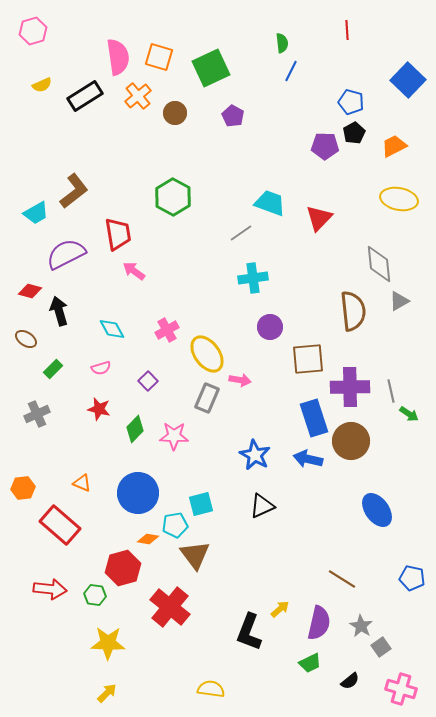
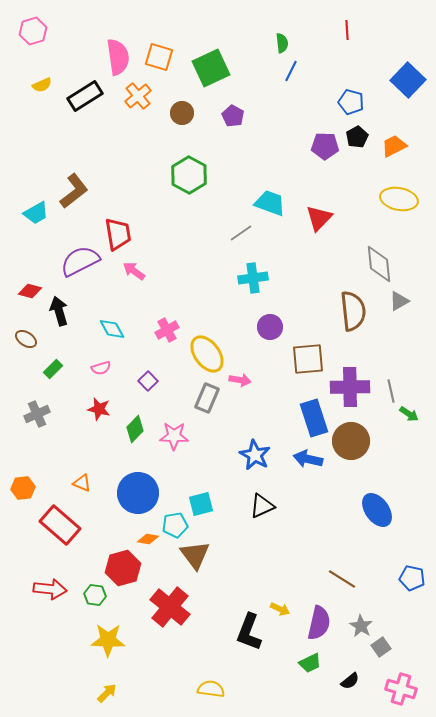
brown circle at (175, 113): moved 7 px right
black pentagon at (354, 133): moved 3 px right, 4 px down
green hexagon at (173, 197): moved 16 px right, 22 px up
purple semicircle at (66, 254): moved 14 px right, 7 px down
yellow arrow at (280, 609): rotated 66 degrees clockwise
yellow star at (108, 643): moved 3 px up
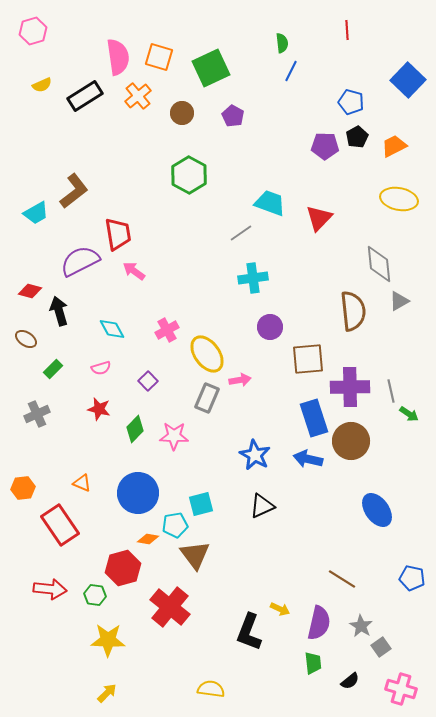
pink arrow at (240, 380): rotated 20 degrees counterclockwise
red rectangle at (60, 525): rotated 15 degrees clockwise
green trapezoid at (310, 663): moved 3 px right; rotated 70 degrees counterclockwise
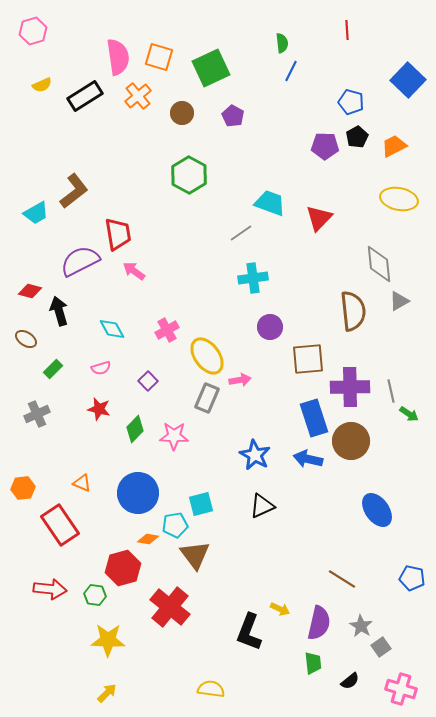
yellow ellipse at (207, 354): moved 2 px down
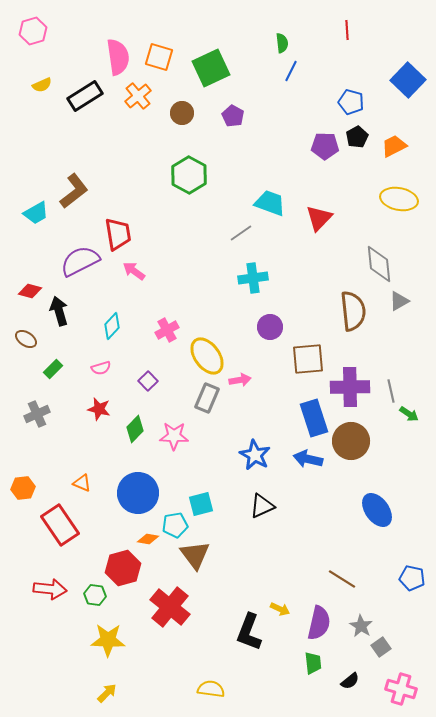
cyan diamond at (112, 329): moved 3 px up; rotated 72 degrees clockwise
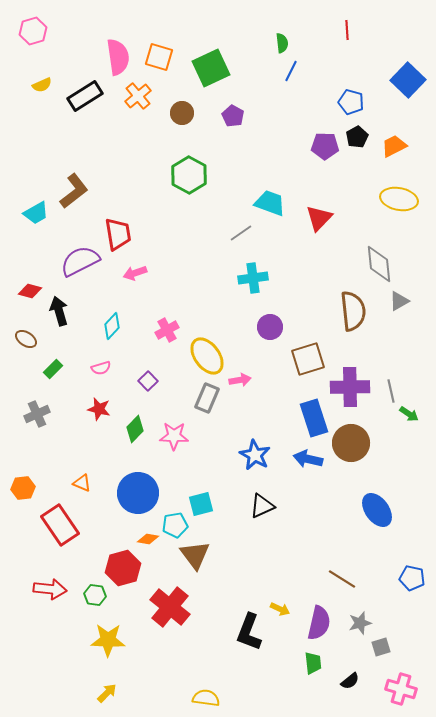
pink arrow at (134, 271): moved 1 px right, 2 px down; rotated 55 degrees counterclockwise
brown square at (308, 359): rotated 12 degrees counterclockwise
brown circle at (351, 441): moved 2 px down
gray star at (361, 626): moved 1 px left, 3 px up; rotated 25 degrees clockwise
gray square at (381, 647): rotated 18 degrees clockwise
yellow semicircle at (211, 689): moved 5 px left, 9 px down
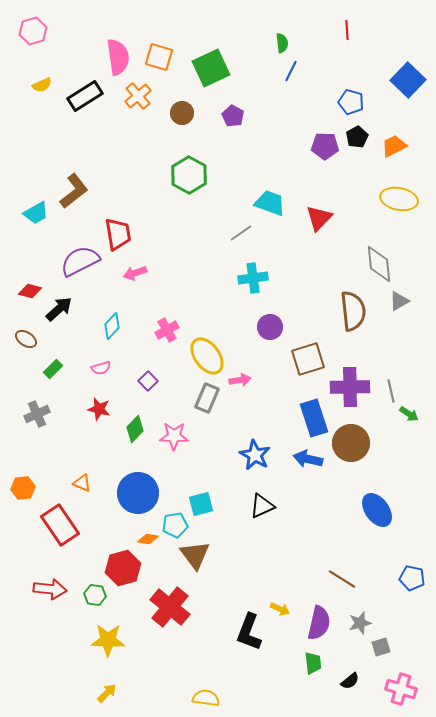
black arrow at (59, 311): moved 2 px up; rotated 64 degrees clockwise
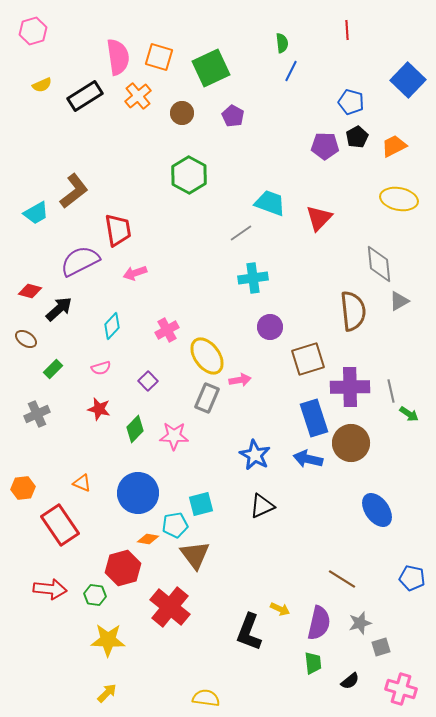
red trapezoid at (118, 234): moved 4 px up
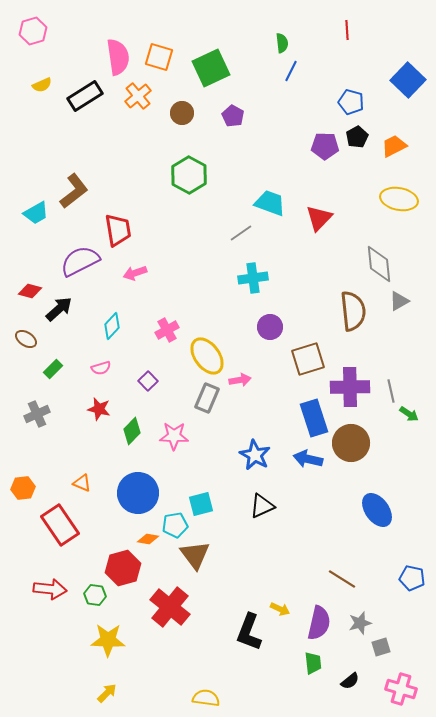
green diamond at (135, 429): moved 3 px left, 2 px down
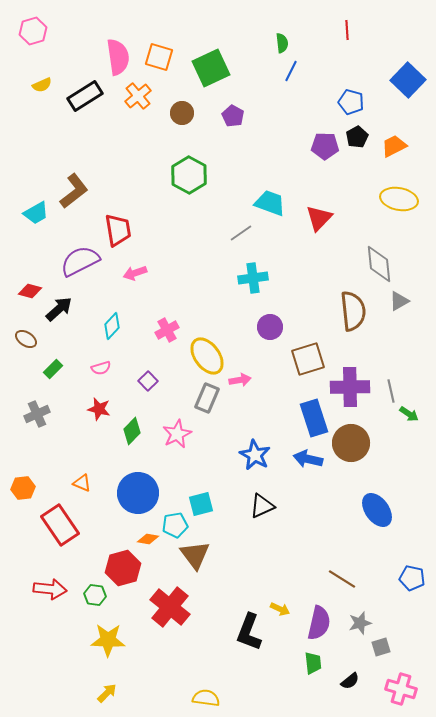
pink star at (174, 436): moved 3 px right, 2 px up; rotated 28 degrees counterclockwise
